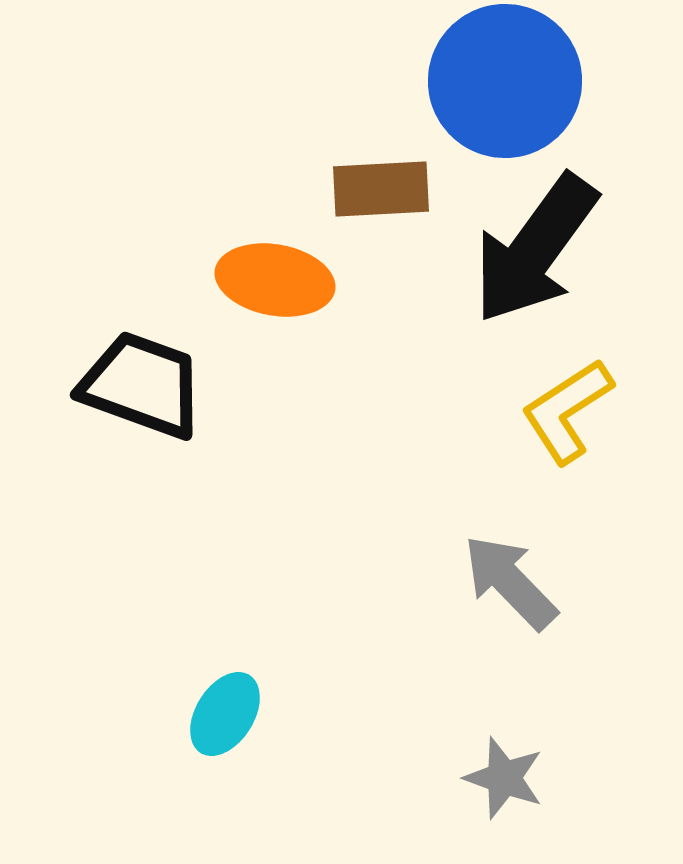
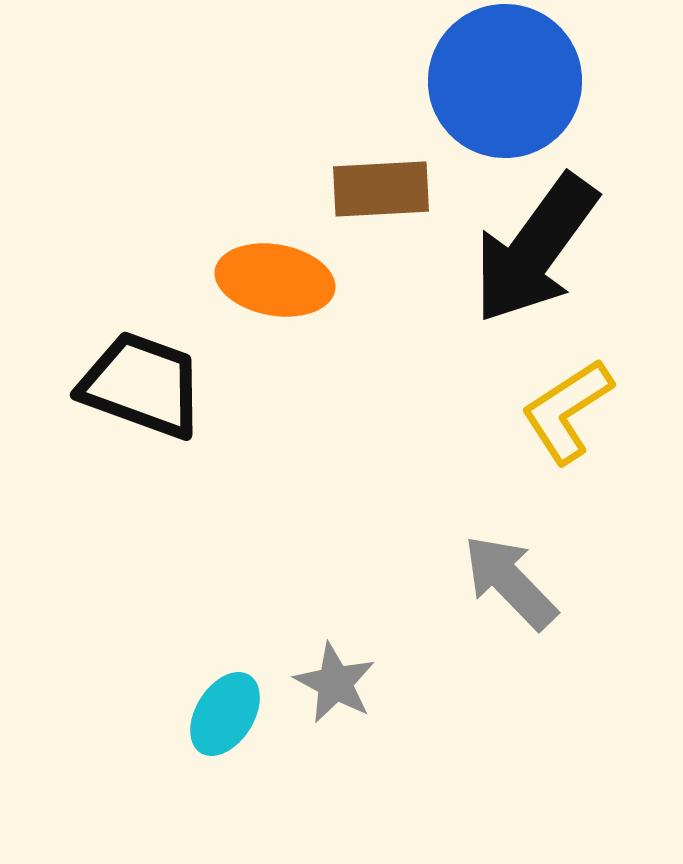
gray star: moved 169 px left, 95 px up; rotated 8 degrees clockwise
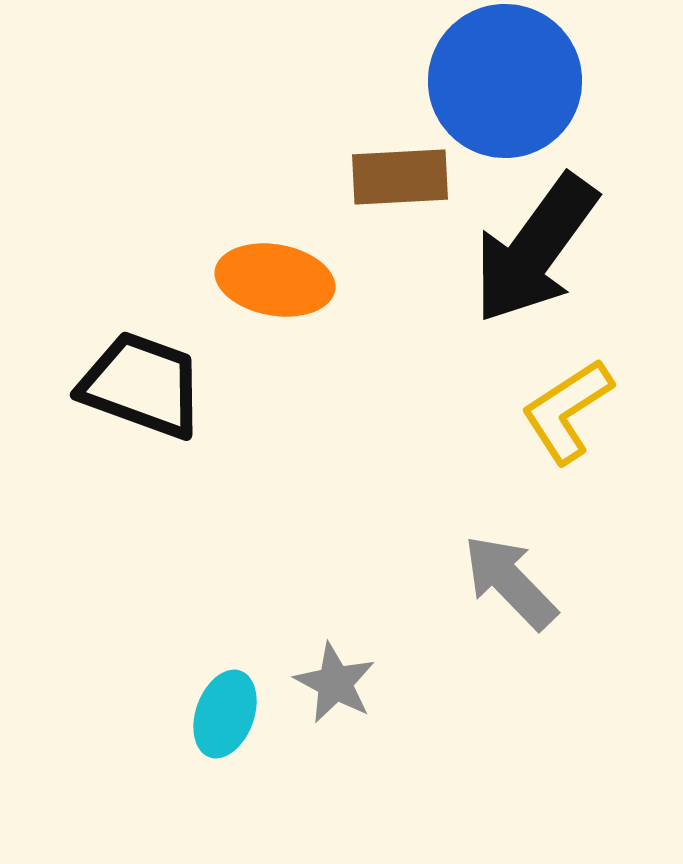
brown rectangle: moved 19 px right, 12 px up
cyan ellipse: rotated 12 degrees counterclockwise
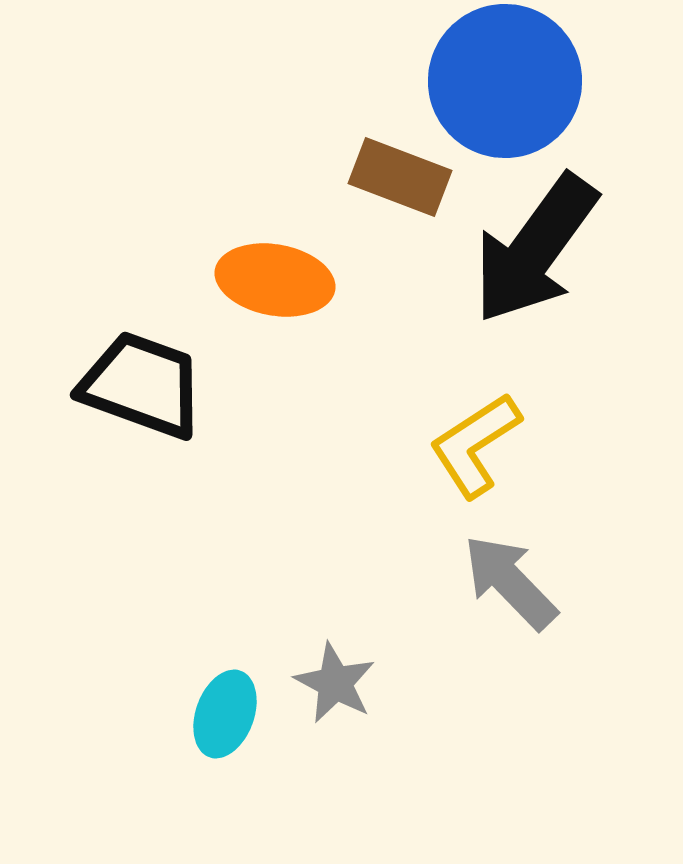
brown rectangle: rotated 24 degrees clockwise
yellow L-shape: moved 92 px left, 34 px down
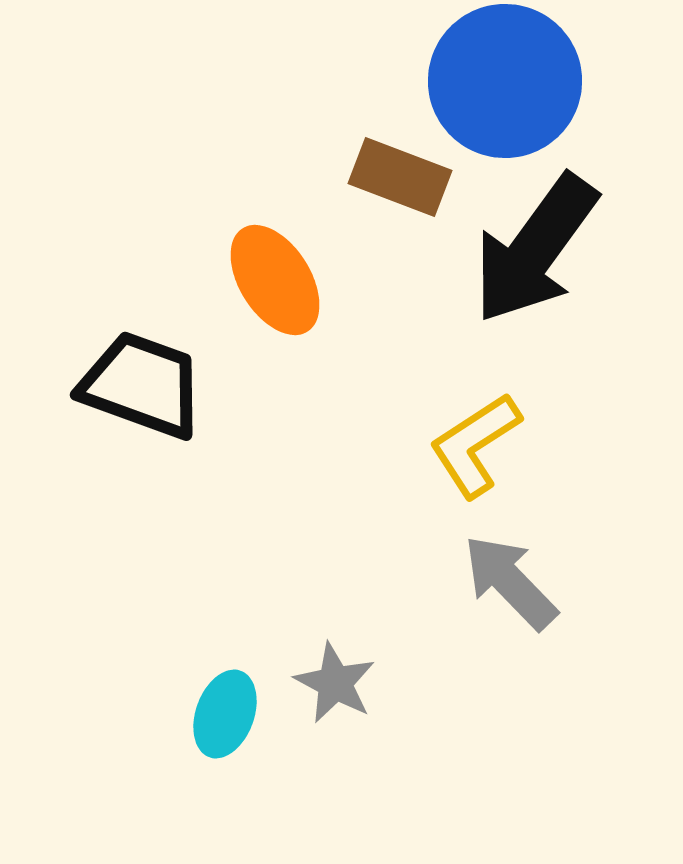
orange ellipse: rotated 48 degrees clockwise
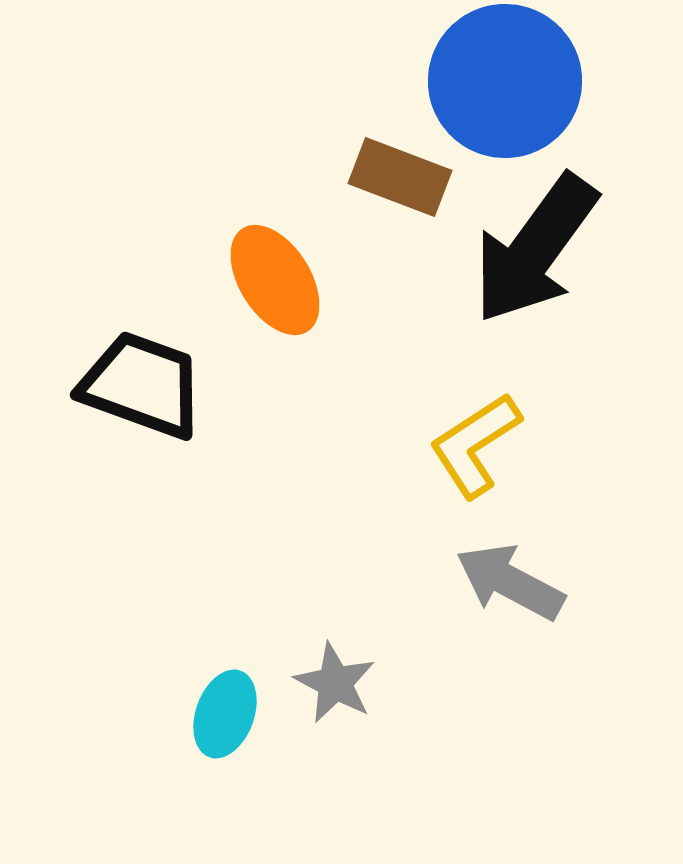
gray arrow: rotated 18 degrees counterclockwise
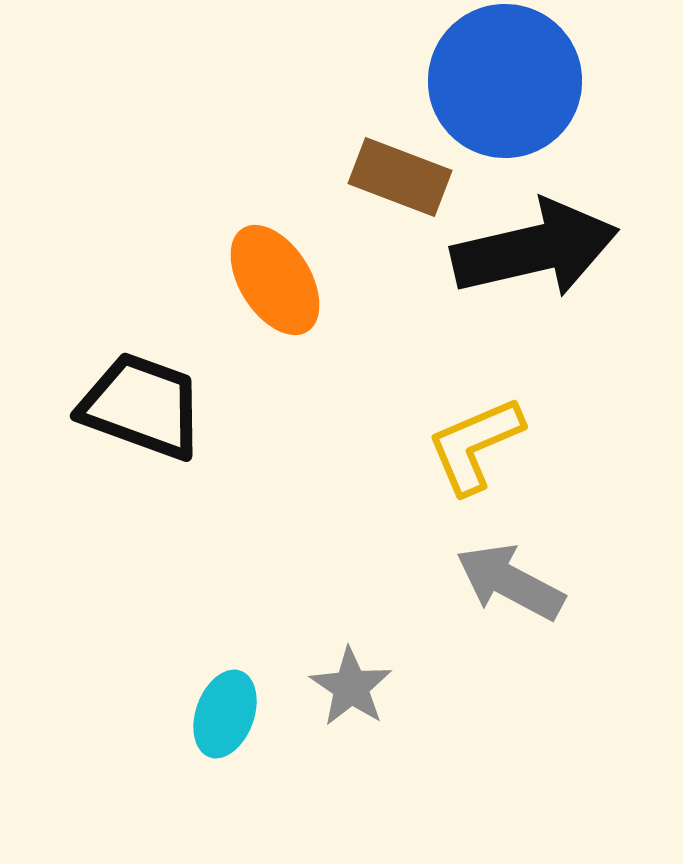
black arrow: rotated 139 degrees counterclockwise
black trapezoid: moved 21 px down
yellow L-shape: rotated 10 degrees clockwise
gray star: moved 16 px right, 4 px down; rotated 6 degrees clockwise
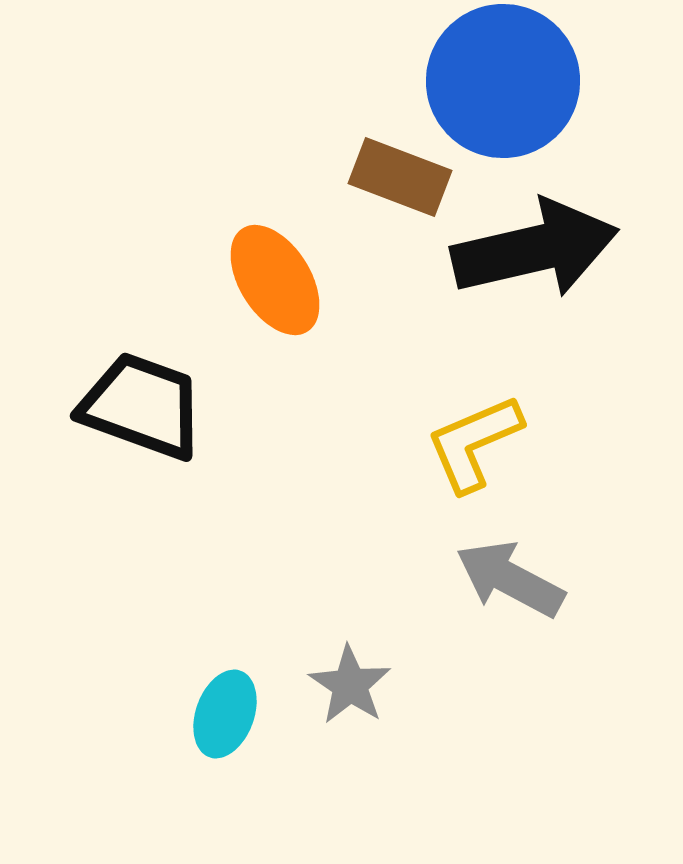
blue circle: moved 2 px left
yellow L-shape: moved 1 px left, 2 px up
gray arrow: moved 3 px up
gray star: moved 1 px left, 2 px up
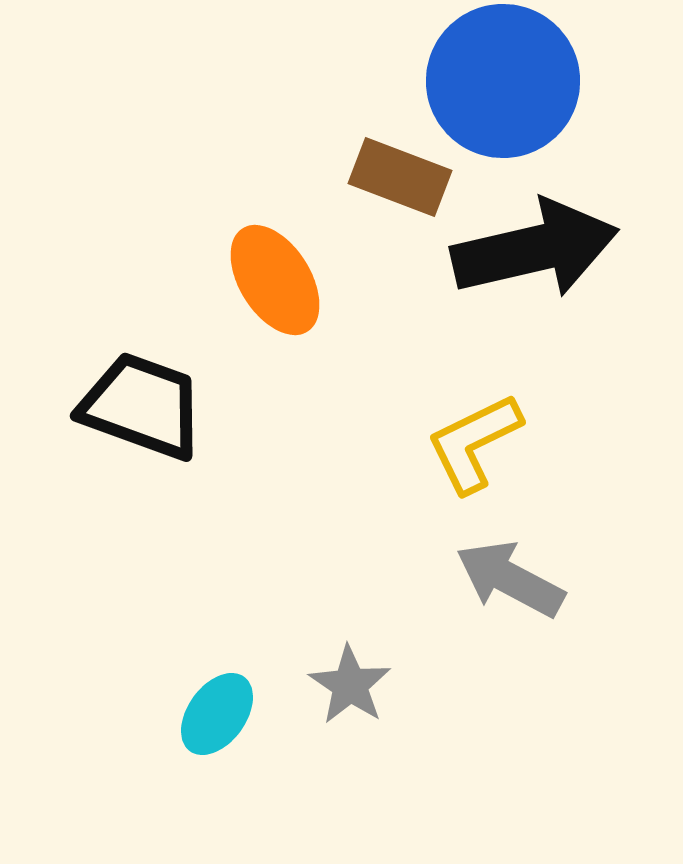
yellow L-shape: rotated 3 degrees counterclockwise
cyan ellipse: moved 8 px left; rotated 16 degrees clockwise
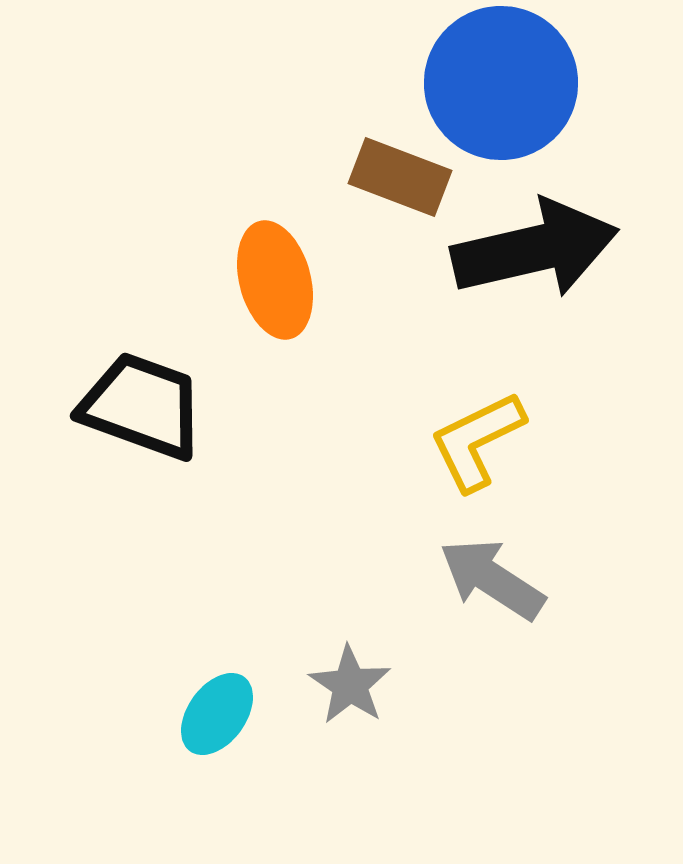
blue circle: moved 2 px left, 2 px down
orange ellipse: rotated 17 degrees clockwise
yellow L-shape: moved 3 px right, 2 px up
gray arrow: moved 18 px left; rotated 5 degrees clockwise
